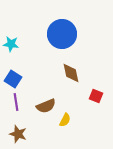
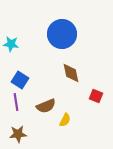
blue square: moved 7 px right, 1 px down
brown star: rotated 24 degrees counterclockwise
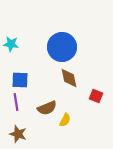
blue circle: moved 13 px down
brown diamond: moved 2 px left, 5 px down
blue square: rotated 30 degrees counterclockwise
brown semicircle: moved 1 px right, 2 px down
brown star: rotated 24 degrees clockwise
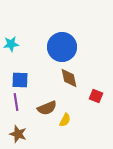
cyan star: rotated 14 degrees counterclockwise
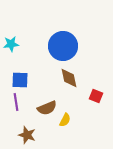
blue circle: moved 1 px right, 1 px up
brown star: moved 9 px right, 1 px down
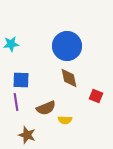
blue circle: moved 4 px right
blue square: moved 1 px right
brown semicircle: moved 1 px left
yellow semicircle: rotated 64 degrees clockwise
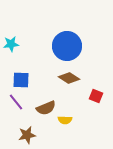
brown diamond: rotated 45 degrees counterclockwise
purple line: rotated 30 degrees counterclockwise
brown star: rotated 30 degrees counterclockwise
